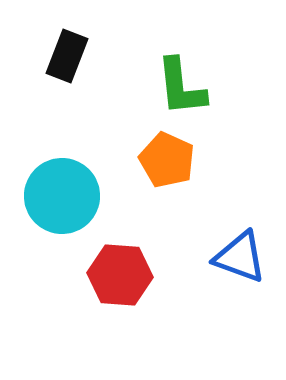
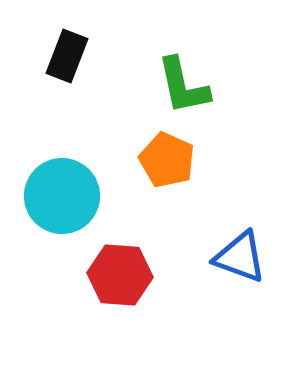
green L-shape: moved 2 px right, 1 px up; rotated 6 degrees counterclockwise
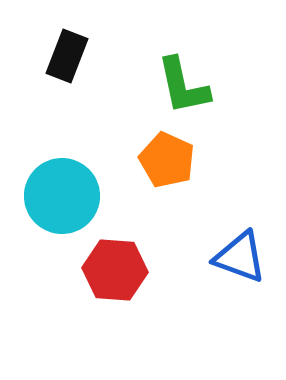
red hexagon: moved 5 px left, 5 px up
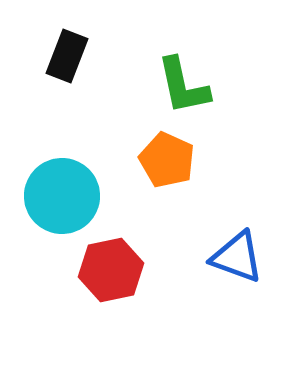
blue triangle: moved 3 px left
red hexagon: moved 4 px left; rotated 16 degrees counterclockwise
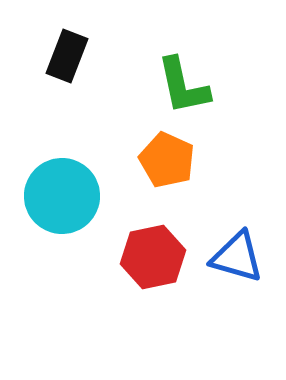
blue triangle: rotated 4 degrees counterclockwise
red hexagon: moved 42 px right, 13 px up
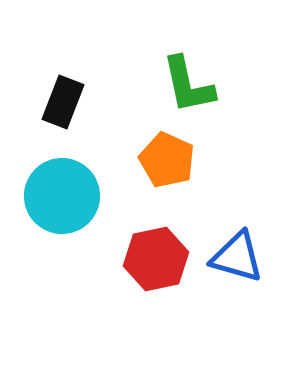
black rectangle: moved 4 px left, 46 px down
green L-shape: moved 5 px right, 1 px up
red hexagon: moved 3 px right, 2 px down
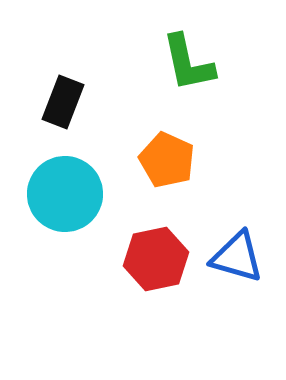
green L-shape: moved 22 px up
cyan circle: moved 3 px right, 2 px up
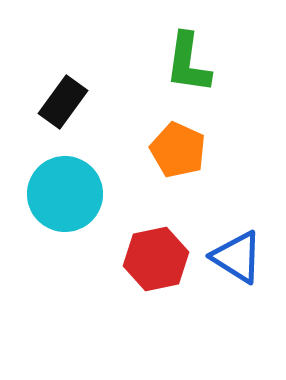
green L-shape: rotated 20 degrees clockwise
black rectangle: rotated 15 degrees clockwise
orange pentagon: moved 11 px right, 10 px up
blue triangle: rotated 16 degrees clockwise
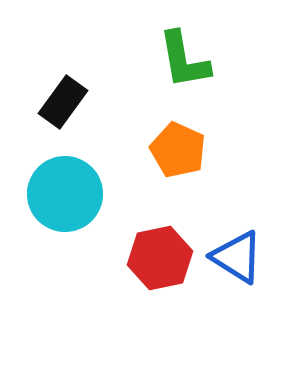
green L-shape: moved 4 px left, 3 px up; rotated 18 degrees counterclockwise
red hexagon: moved 4 px right, 1 px up
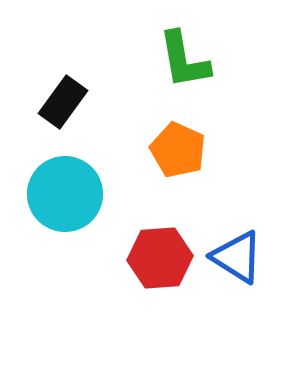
red hexagon: rotated 8 degrees clockwise
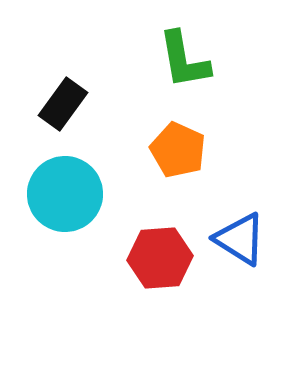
black rectangle: moved 2 px down
blue triangle: moved 3 px right, 18 px up
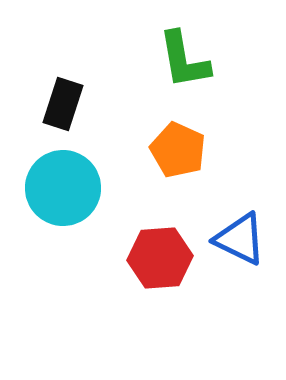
black rectangle: rotated 18 degrees counterclockwise
cyan circle: moved 2 px left, 6 px up
blue triangle: rotated 6 degrees counterclockwise
